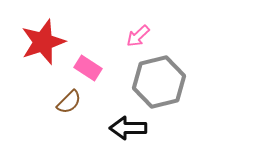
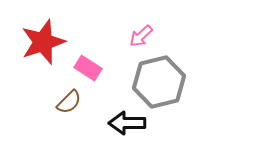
pink arrow: moved 3 px right
black arrow: moved 1 px left, 5 px up
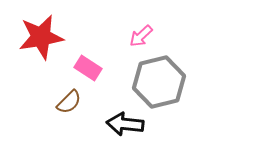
red star: moved 2 px left, 5 px up; rotated 9 degrees clockwise
black arrow: moved 2 px left, 1 px down; rotated 6 degrees clockwise
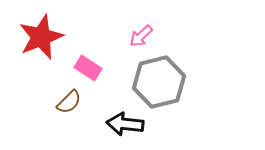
red star: rotated 12 degrees counterclockwise
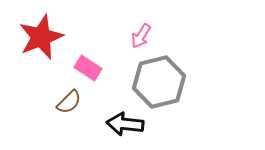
pink arrow: rotated 15 degrees counterclockwise
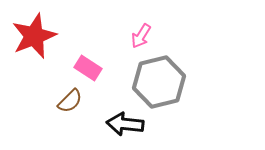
red star: moved 7 px left, 1 px up
brown semicircle: moved 1 px right, 1 px up
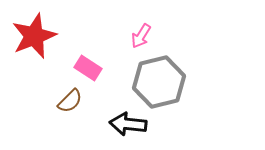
black arrow: moved 3 px right
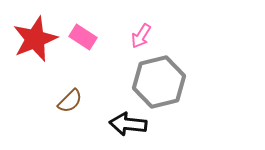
red star: moved 1 px right, 3 px down
pink rectangle: moved 5 px left, 31 px up
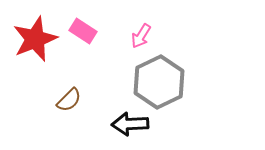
pink rectangle: moved 6 px up
gray hexagon: rotated 12 degrees counterclockwise
brown semicircle: moved 1 px left, 1 px up
black arrow: moved 2 px right; rotated 9 degrees counterclockwise
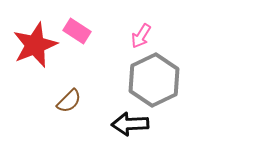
pink rectangle: moved 6 px left
red star: moved 6 px down
gray hexagon: moved 5 px left, 2 px up
brown semicircle: moved 1 px down
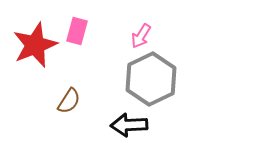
pink rectangle: rotated 72 degrees clockwise
gray hexagon: moved 3 px left, 1 px up
brown semicircle: rotated 12 degrees counterclockwise
black arrow: moved 1 px left, 1 px down
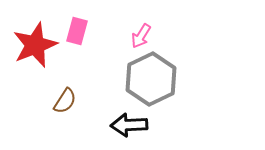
brown semicircle: moved 4 px left
